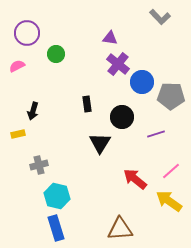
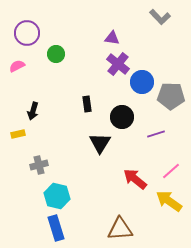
purple triangle: moved 2 px right
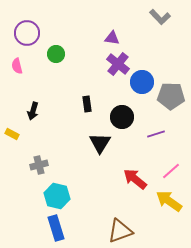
pink semicircle: rotated 77 degrees counterclockwise
yellow rectangle: moved 6 px left; rotated 40 degrees clockwise
brown triangle: moved 2 px down; rotated 16 degrees counterclockwise
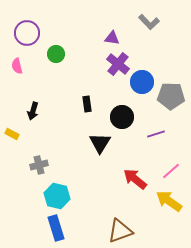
gray L-shape: moved 11 px left, 5 px down
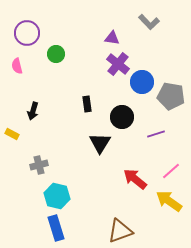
gray pentagon: rotated 8 degrees clockwise
